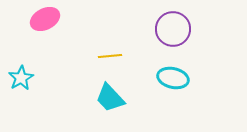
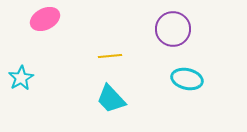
cyan ellipse: moved 14 px right, 1 px down
cyan trapezoid: moved 1 px right, 1 px down
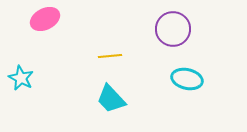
cyan star: rotated 15 degrees counterclockwise
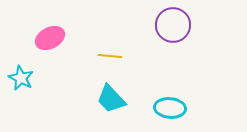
pink ellipse: moved 5 px right, 19 px down
purple circle: moved 4 px up
yellow line: rotated 10 degrees clockwise
cyan ellipse: moved 17 px left, 29 px down; rotated 8 degrees counterclockwise
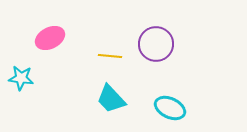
purple circle: moved 17 px left, 19 px down
cyan star: rotated 20 degrees counterclockwise
cyan ellipse: rotated 20 degrees clockwise
